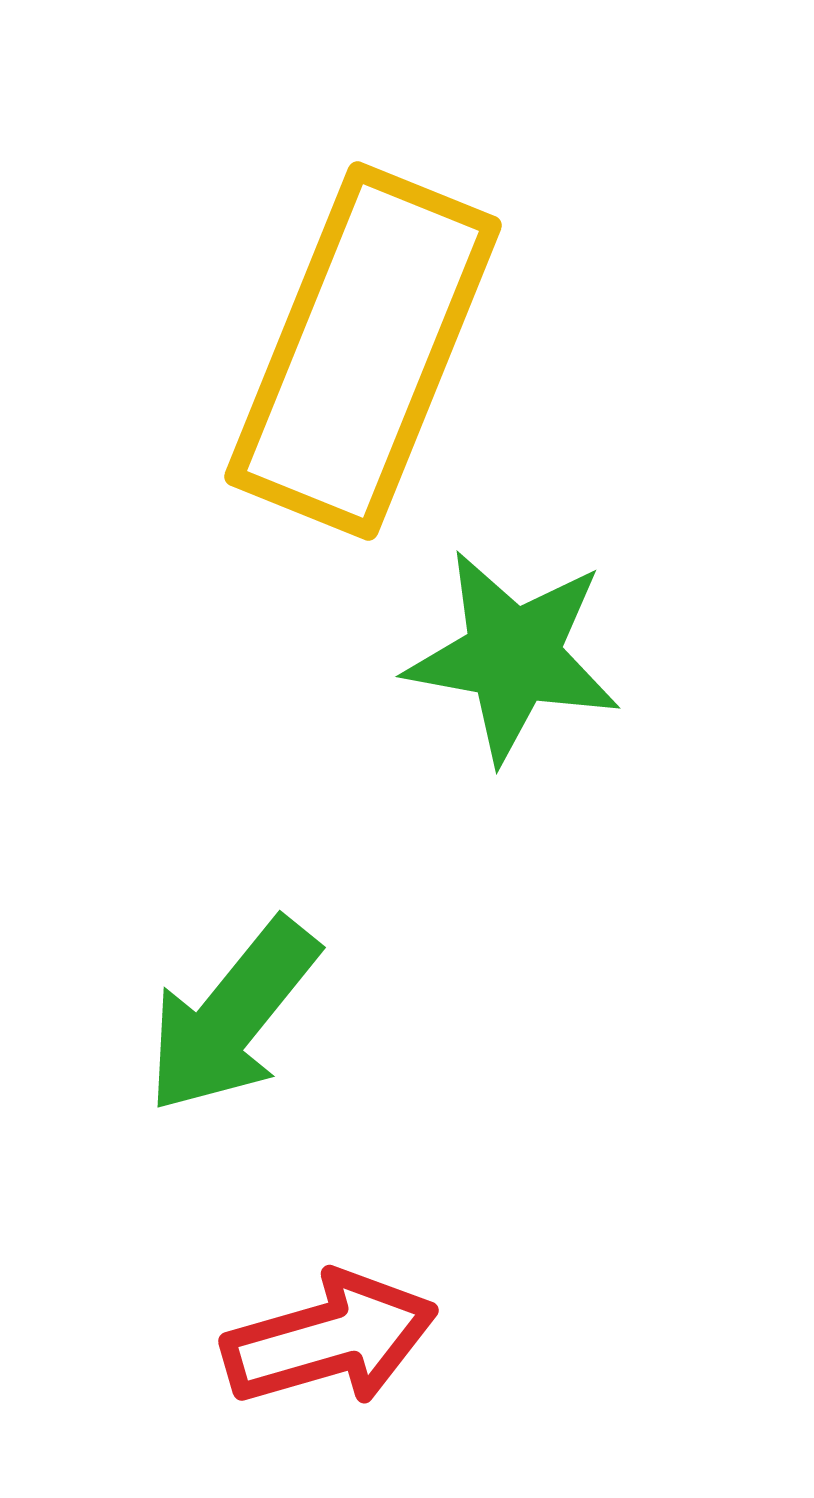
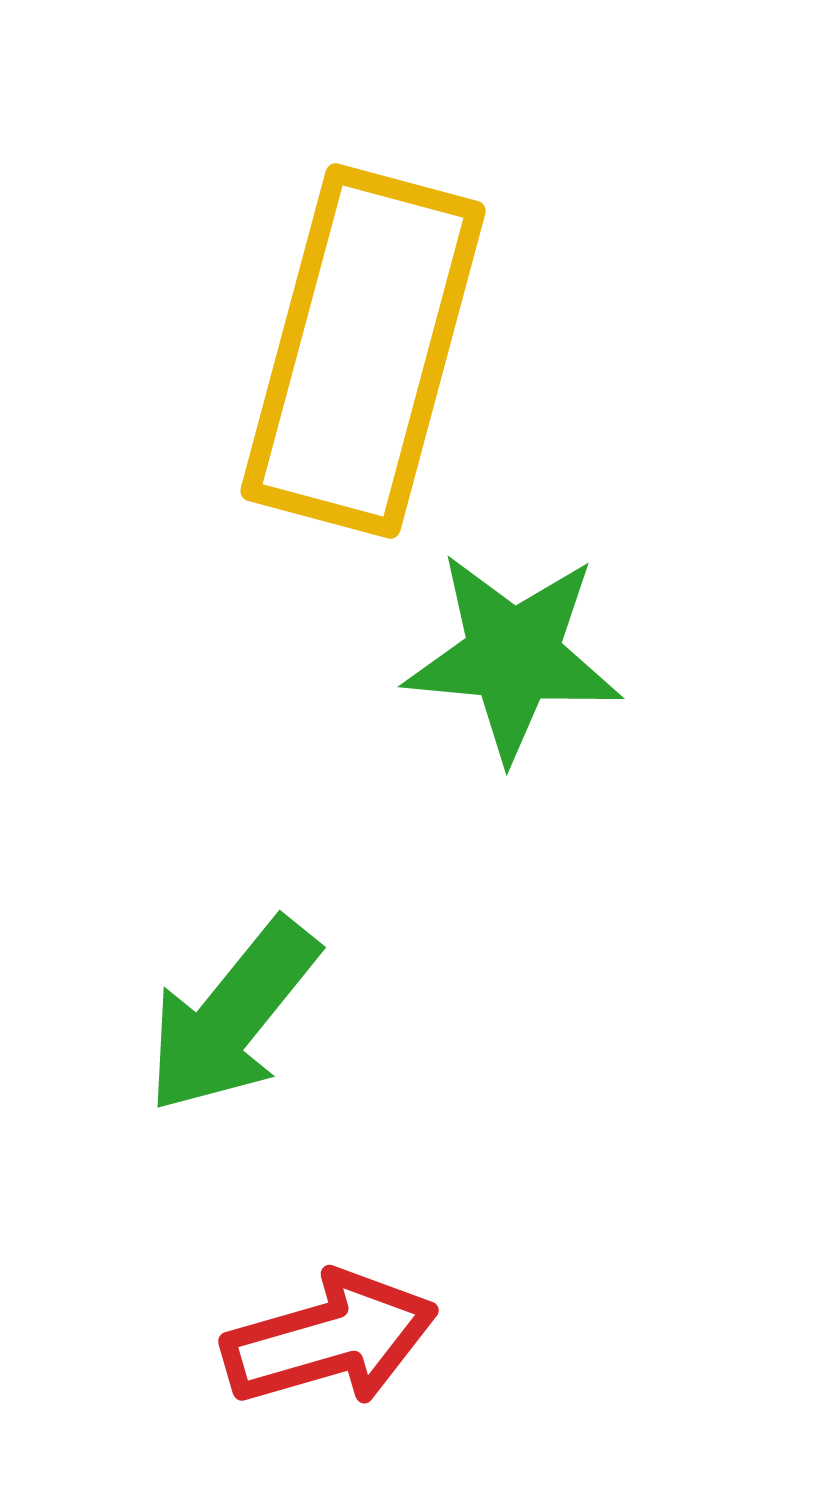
yellow rectangle: rotated 7 degrees counterclockwise
green star: rotated 5 degrees counterclockwise
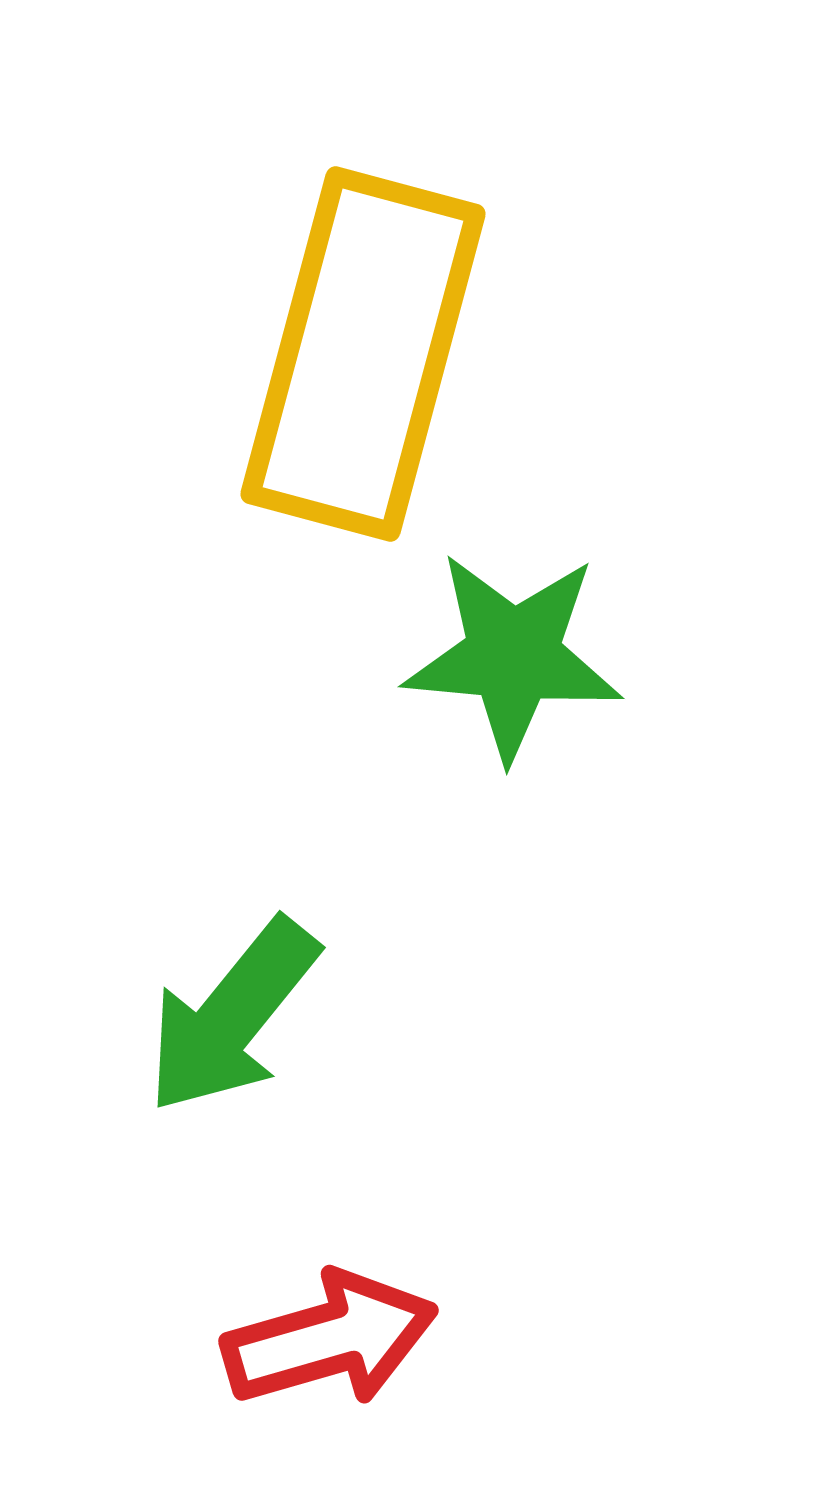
yellow rectangle: moved 3 px down
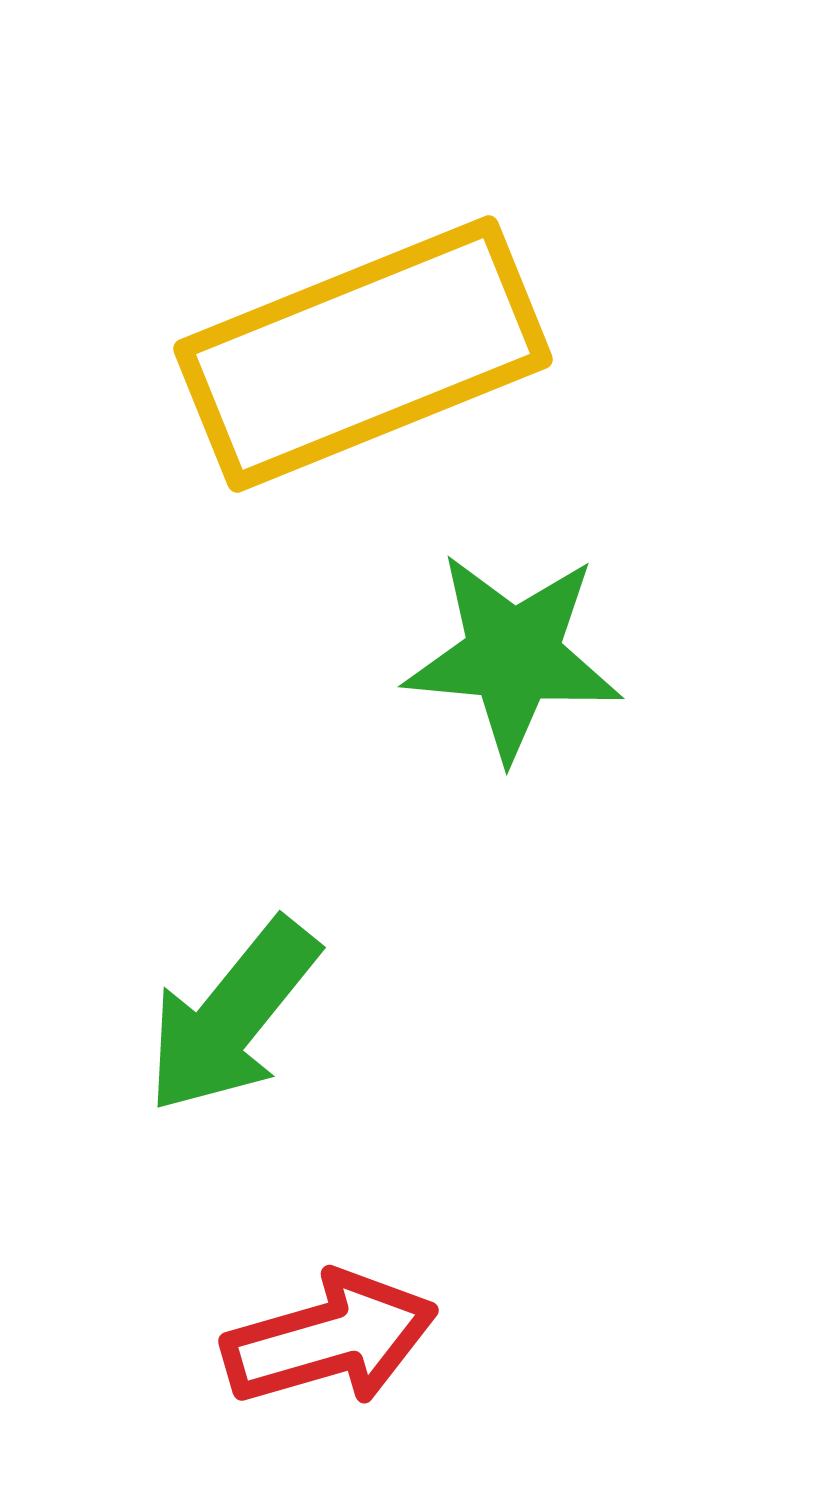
yellow rectangle: rotated 53 degrees clockwise
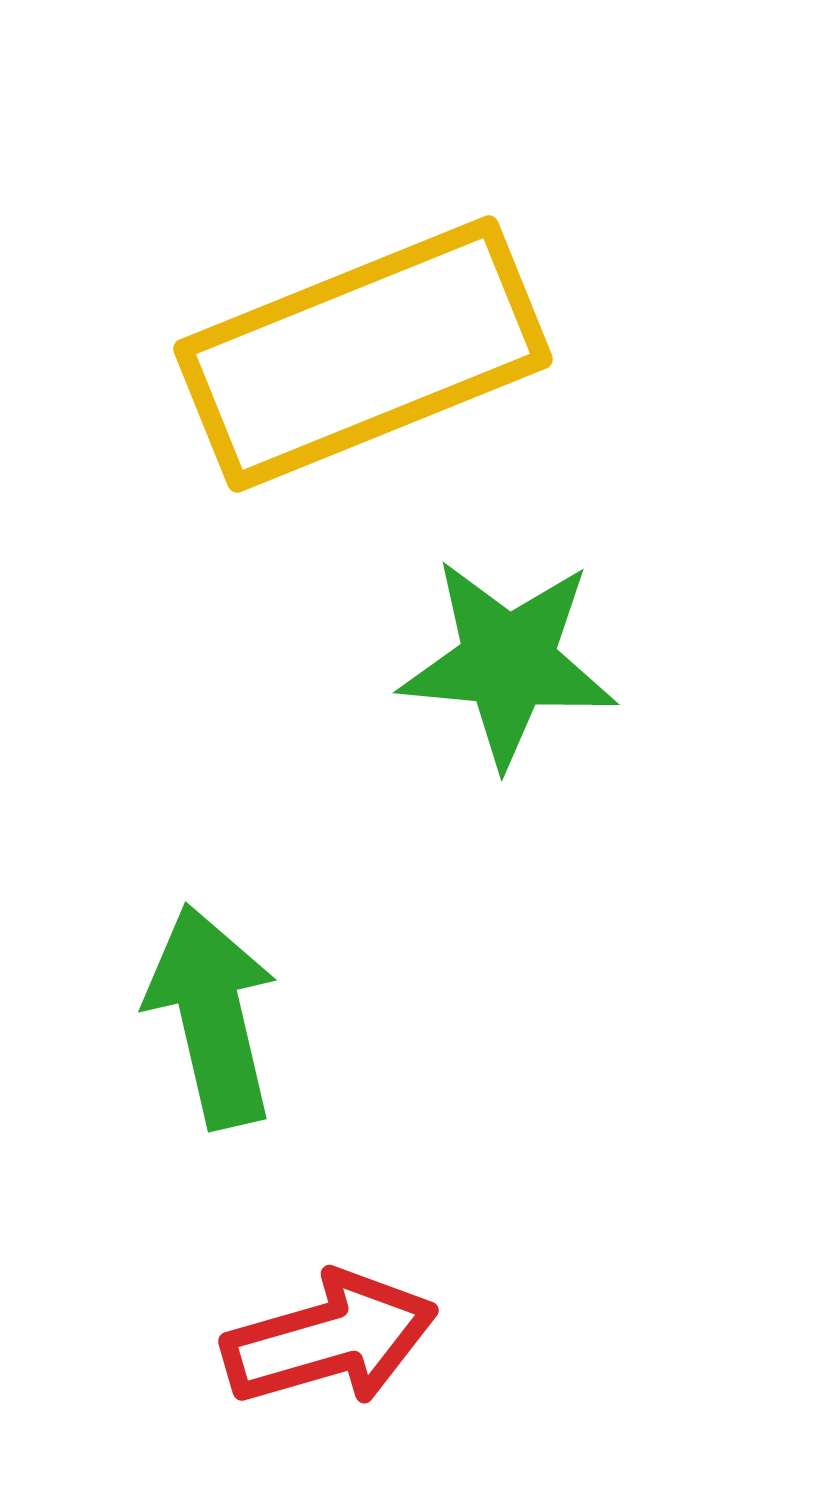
green star: moved 5 px left, 6 px down
green arrow: moved 20 px left; rotated 128 degrees clockwise
